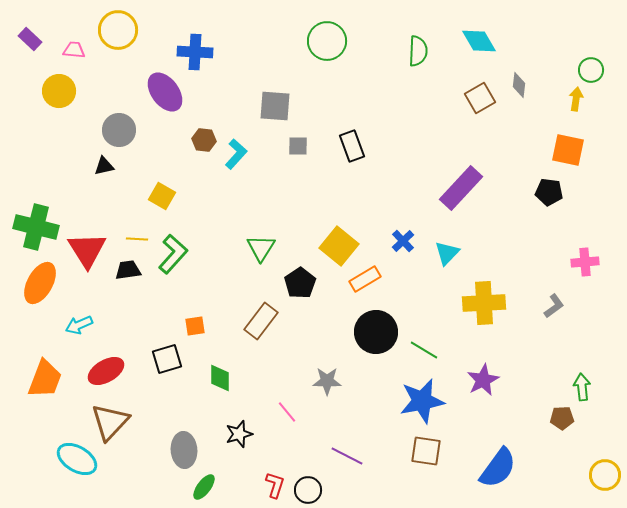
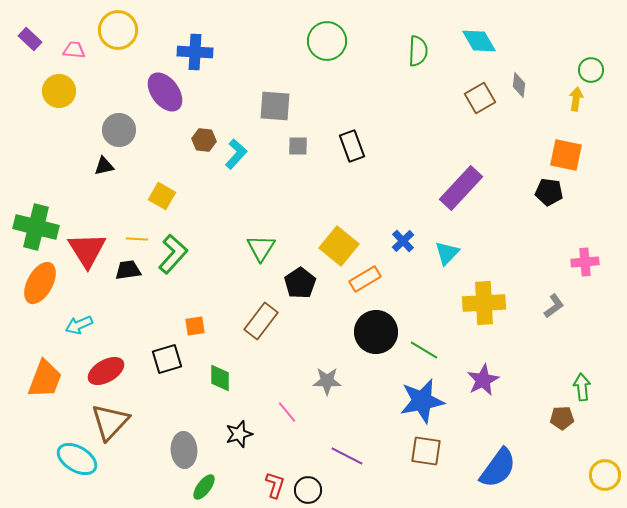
orange square at (568, 150): moved 2 px left, 5 px down
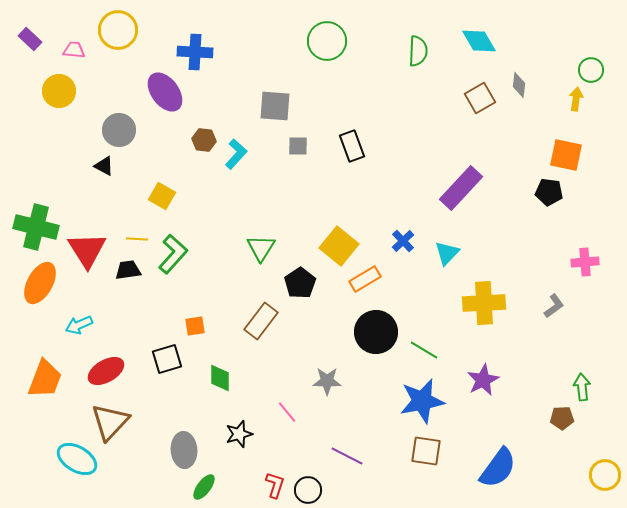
black triangle at (104, 166): rotated 40 degrees clockwise
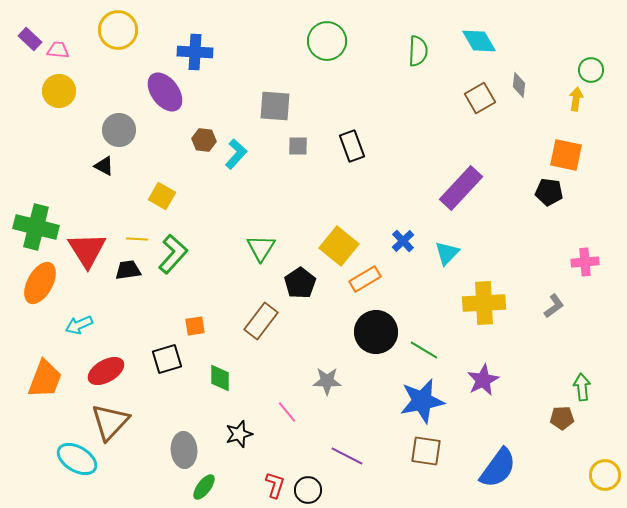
pink trapezoid at (74, 50): moved 16 px left
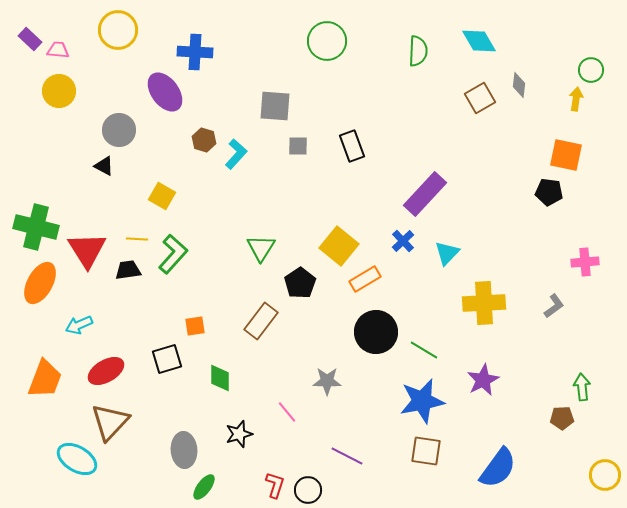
brown hexagon at (204, 140): rotated 10 degrees clockwise
purple rectangle at (461, 188): moved 36 px left, 6 px down
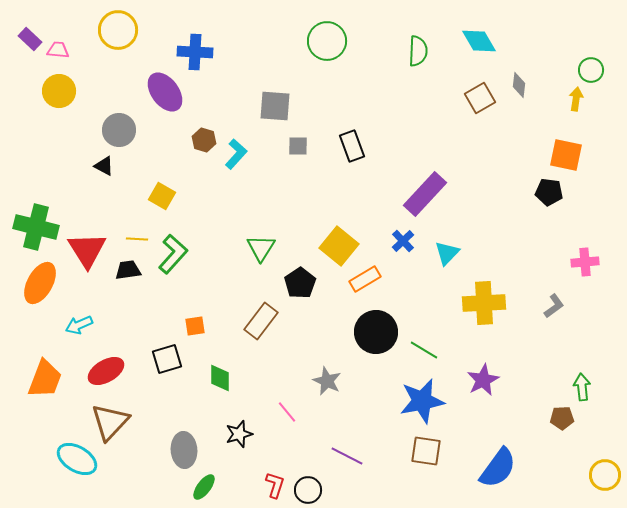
gray star at (327, 381): rotated 24 degrees clockwise
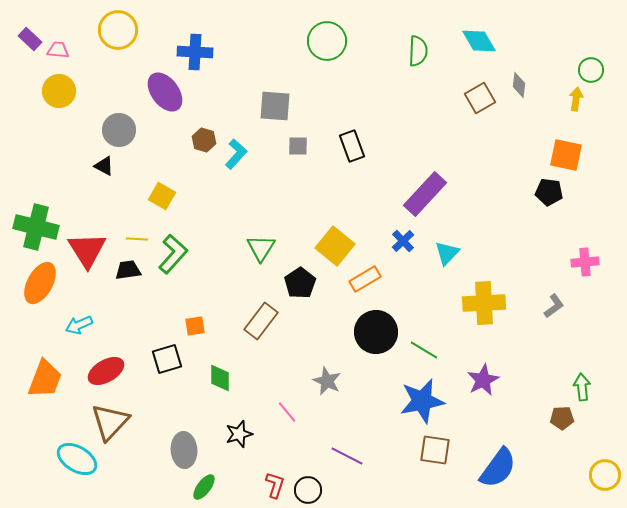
yellow square at (339, 246): moved 4 px left
brown square at (426, 451): moved 9 px right, 1 px up
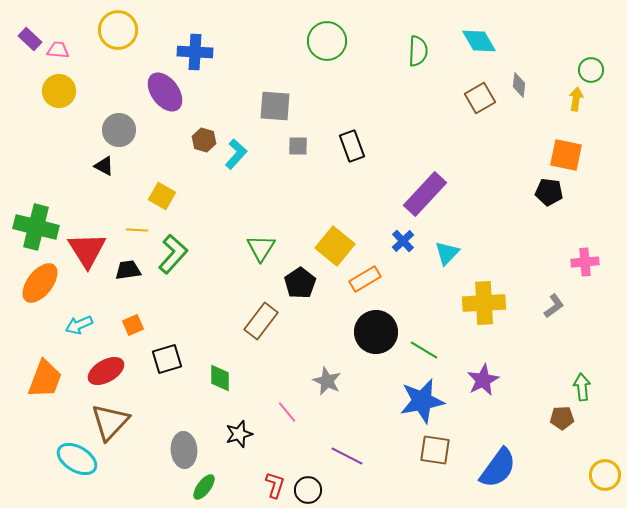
yellow line at (137, 239): moved 9 px up
orange ellipse at (40, 283): rotated 9 degrees clockwise
orange square at (195, 326): moved 62 px left, 1 px up; rotated 15 degrees counterclockwise
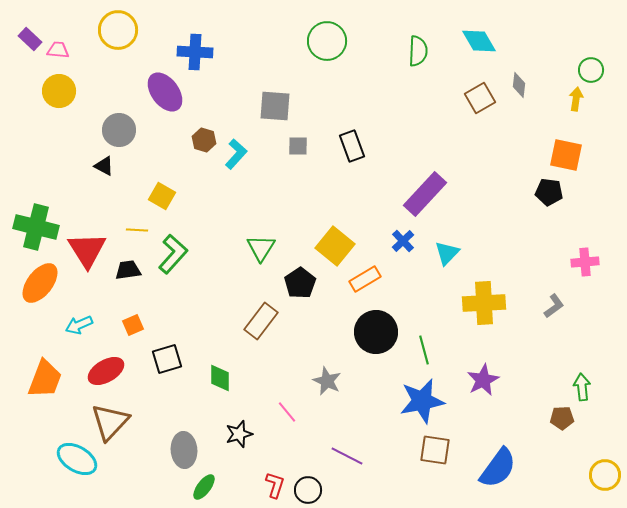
green line at (424, 350): rotated 44 degrees clockwise
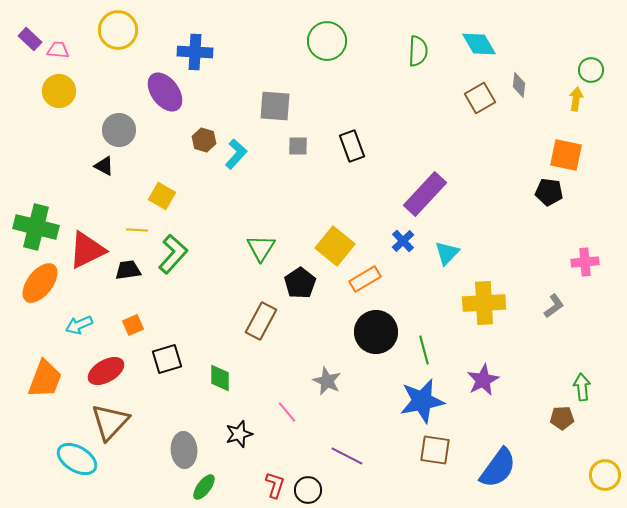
cyan diamond at (479, 41): moved 3 px down
red triangle at (87, 250): rotated 36 degrees clockwise
brown rectangle at (261, 321): rotated 9 degrees counterclockwise
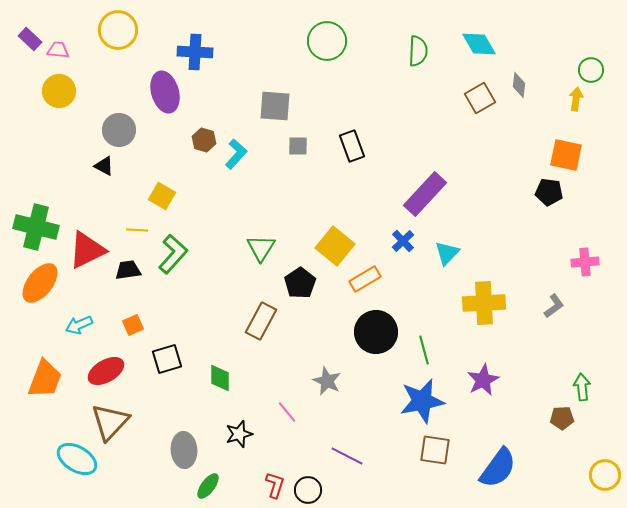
purple ellipse at (165, 92): rotated 21 degrees clockwise
green ellipse at (204, 487): moved 4 px right, 1 px up
